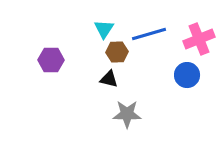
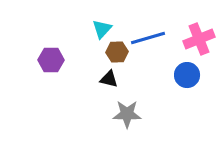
cyan triangle: moved 2 px left; rotated 10 degrees clockwise
blue line: moved 1 px left, 4 px down
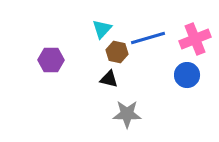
pink cross: moved 4 px left
brown hexagon: rotated 15 degrees clockwise
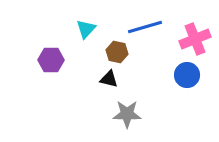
cyan triangle: moved 16 px left
blue line: moved 3 px left, 11 px up
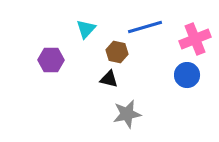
gray star: rotated 12 degrees counterclockwise
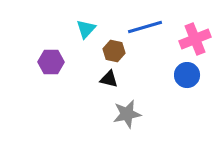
brown hexagon: moved 3 px left, 1 px up
purple hexagon: moved 2 px down
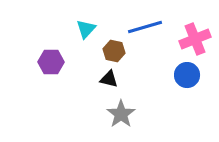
gray star: moved 6 px left; rotated 24 degrees counterclockwise
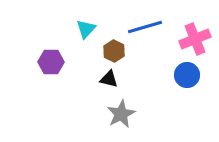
brown hexagon: rotated 15 degrees clockwise
gray star: rotated 8 degrees clockwise
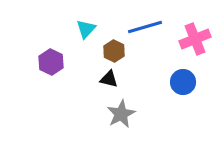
purple hexagon: rotated 25 degrees clockwise
blue circle: moved 4 px left, 7 px down
